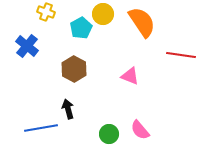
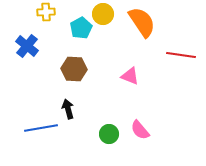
yellow cross: rotated 24 degrees counterclockwise
brown hexagon: rotated 25 degrees counterclockwise
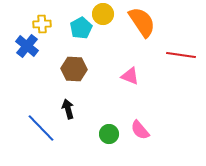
yellow cross: moved 4 px left, 12 px down
blue line: rotated 56 degrees clockwise
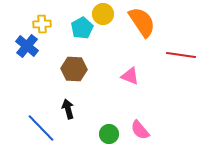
cyan pentagon: moved 1 px right
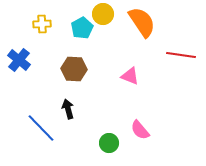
blue cross: moved 8 px left, 14 px down
green circle: moved 9 px down
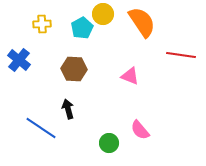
blue line: rotated 12 degrees counterclockwise
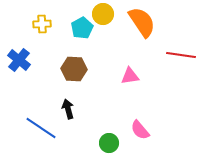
pink triangle: rotated 30 degrees counterclockwise
